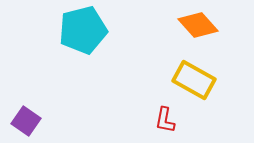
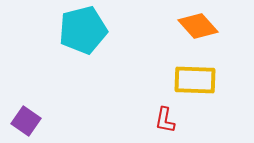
orange diamond: moved 1 px down
yellow rectangle: moved 1 px right; rotated 27 degrees counterclockwise
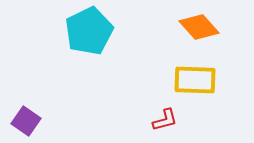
orange diamond: moved 1 px right, 1 px down
cyan pentagon: moved 6 px right, 1 px down; rotated 12 degrees counterclockwise
red L-shape: rotated 116 degrees counterclockwise
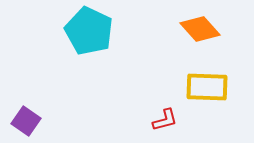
orange diamond: moved 1 px right, 2 px down
cyan pentagon: rotated 21 degrees counterclockwise
yellow rectangle: moved 12 px right, 7 px down
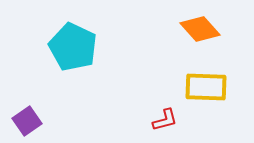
cyan pentagon: moved 16 px left, 16 px down
yellow rectangle: moved 1 px left
purple square: moved 1 px right; rotated 20 degrees clockwise
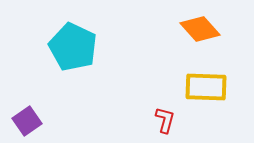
red L-shape: rotated 60 degrees counterclockwise
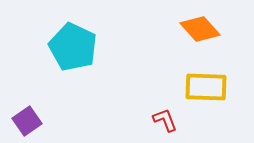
red L-shape: rotated 36 degrees counterclockwise
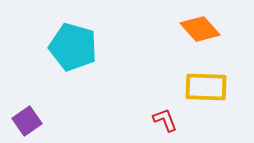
cyan pentagon: rotated 9 degrees counterclockwise
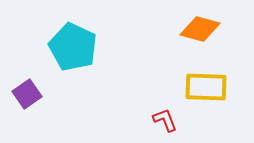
orange diamond: rotated 33 degrees counterclockwise
cyan pentagon: rotated 9 degrees clockwise
purple square: moved 27 px up
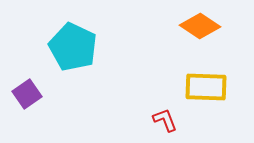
orange diamond: moved 3 px up; rotated 18 degrees clockwise
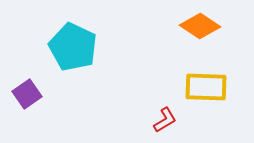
red L-shape: rotated 80 degrees clockwise
